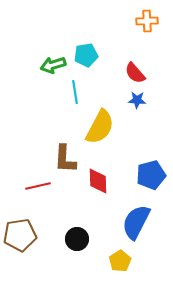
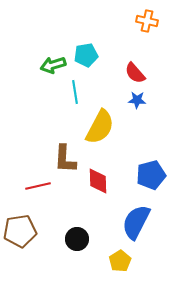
orange cross: rotated 15 degrees clockwise
brown pentagon: moved 4 px up
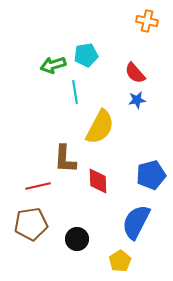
blue star: rotated 12 degrees counterclockwise
brown pentagon: moved 11 px right, 7 px up
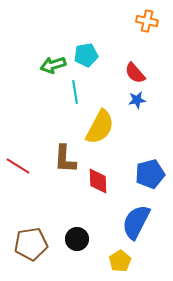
blue pentagon: moved 1 px left, 1 px up
red line: moved 20 px left, 20 px up; rotated 45 degrees clockwise
brown pentagon: moved 20 px down
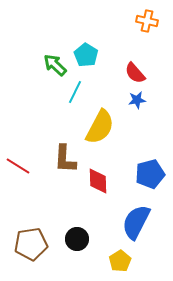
cyan pentagon: rotated 30 degrees counterclockwise
green arrow: moved 2 px right; rotated 60 degrees clockwise
cyan line: rotated 35 degrees clockwise
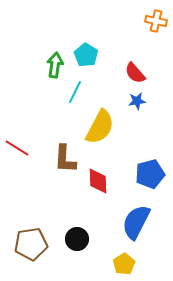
orange cross: moved 9 px right
green arrow: rotated 55 degrees clockwise
blue star: moved 1 px down
red line: moved 1 px left, 18 px up
yellow pentagon: moved 4 px right, 3 px down
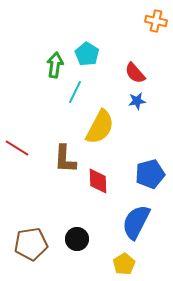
cyan pentagon: moved 1 px right, 1 px up
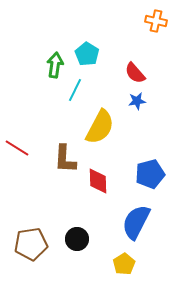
cyan line: moved 2 px up
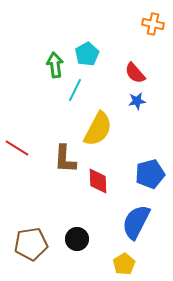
orange cross: moved 3 px left, 3 px down
cyan pentagon: rotated 10 degrees clockwise
green arrow: rotated 15 degrees counterclockwise
yellow semicircle: moved 2 px left, 2 px down
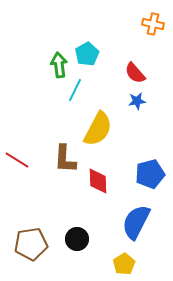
green arrow: moved 4 px right
red line: moved 12 px down
